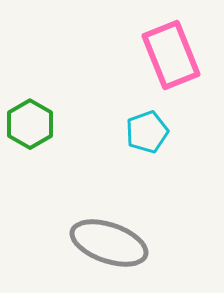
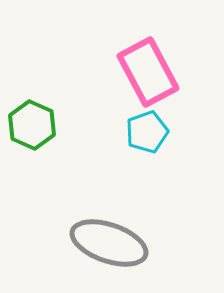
pink rectangle: moved 23 px left, 17 px down; rotated 6 degrees counterclockwise
green hexagon: moved 2 px right, 1 px down; rotated 6 degrees counterclockwise
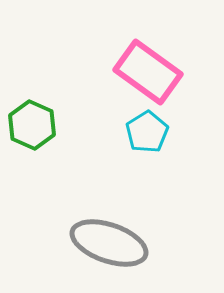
pink rectangle: rotated 26 degrees counterclockwise
cyan pentagon: rotated 12 degrees counterclockwise
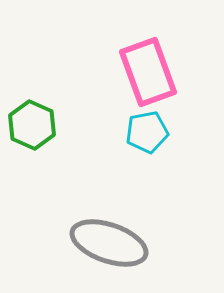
pink rectangle: rotated 34 degrees clockwise
cyan pentagon: rotated 21 degrees clockwise
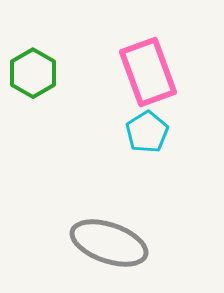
green hexagon: moved 1 px right, 52 px up; rotated 6 degrees clockwise
cyan pentagon: rotated 21 degrees counterclockwise
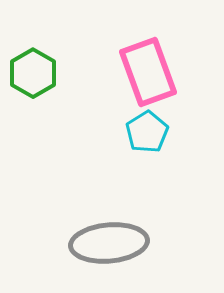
gray ellipse: rotated 24 degrees counterclockwise
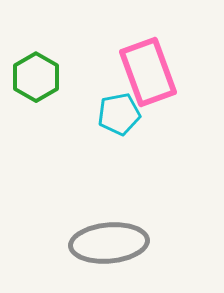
green hexagon: moved 3 px right, 4 px down
cyan pentagon: moved 28 px left, 18 px up; rotated 21 degrees clockwise
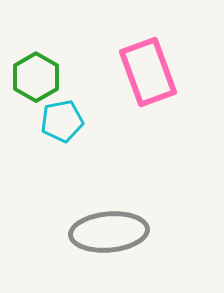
cyan pentagon: moved 57 px left, 7 px down
gray ellipse: moved 11 px up
